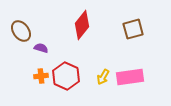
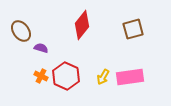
orange cross: rotated 32 degrees clockwise
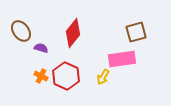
red diamond: moved 9 px left, 8 px down
brown square: moved 3 px right, 3 px down
pink rectangle: moved 8 px left, 18 px up
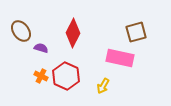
red diamond: rotated 12 degrees counterclockwise
pink rectangle: moved 2 px left, 1 px up; rotated 20 degrees clockwise
yellow arrow: moved 9 px down
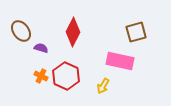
red diamond: moved 1 px up
pink rectangle: moved 3 px down
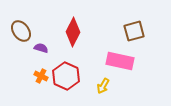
brown square: moved 2 px left, 1 px up
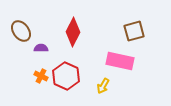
purple semicircle: rotated 16 degrees counterclockwise
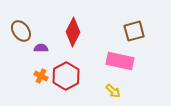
red hexagon: rotated 8 degrees clockwise
yellow arrow: moved 10 px right, 5 px down; rotated 77 degrees counterclockwise
